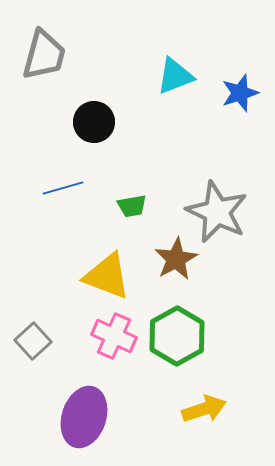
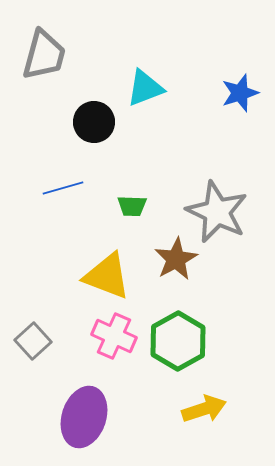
cyan triangle: moved 30 px left, 12 px down
green trapezoid: rotated 12 degrees clockwise
green hexagon: moved 1 px right, 5 px down
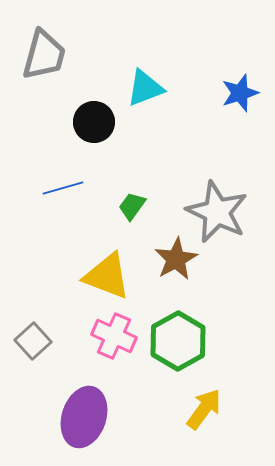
green trapezoid: rotated 124 degrees clockwise
yellow arrow: rotated 36 degrees counterclockwise
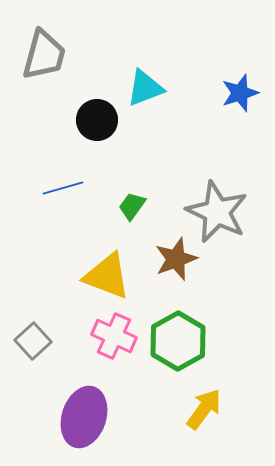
black circle: moved 3 px right, 2 px up
brown star: rotated 9 degrees clockwise
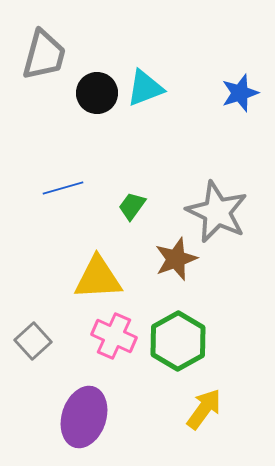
black circle: moved 27 px up
yellow triangle: moved 9 px left, 2 px down; rotated 24 degrees counterclockwise
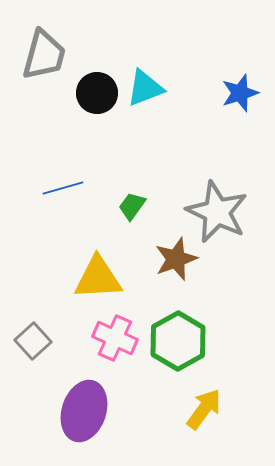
pink cross: moved 1 px right, 2 px down
purple ellipse: moved 6 px up
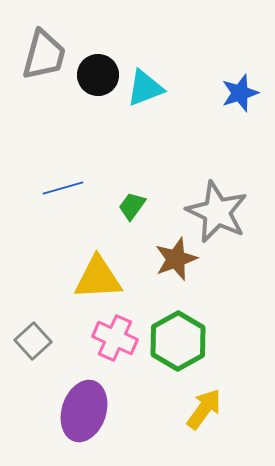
black circle: moved 1 px right, 18 px up
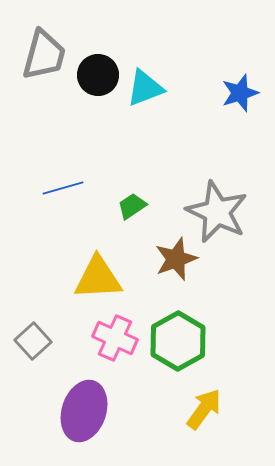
green trapezoid: rotated 20 degrees clockwise
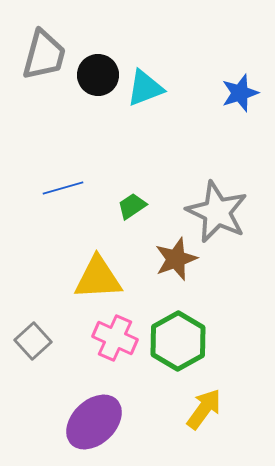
purple ellipse: moved 10 px right, 11 px down; rotated 28 degrees clockwise
